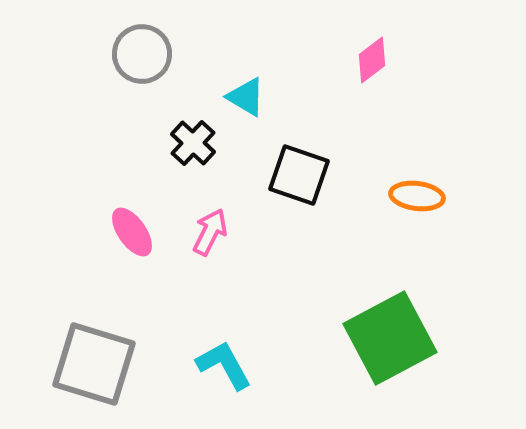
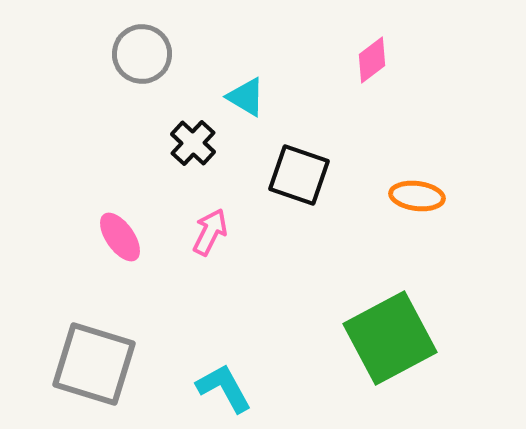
pink ellipse: moved 12 px left, 5 px down
cyan L-shape: moved 23 px down
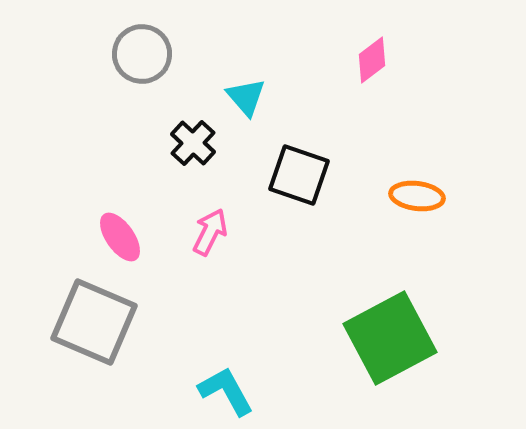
cyan triangle: rotated 18 degrees clockwise
gray square: moved 42 px up; rotated 6 degrees clockwise
cyan L-shape: moved 2 px right, 3 px down
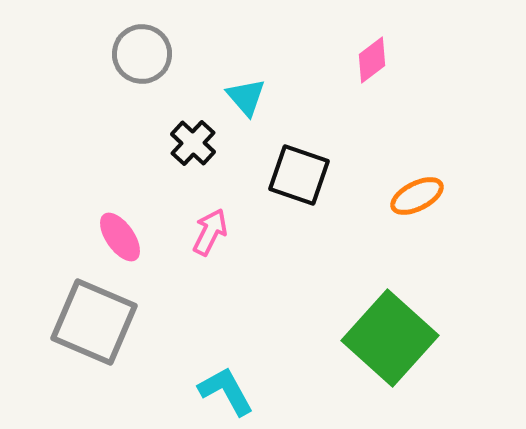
orange ellipse: rotated 34 degrees counterclockwise
green square: rotated 20 degrees counterclockwise
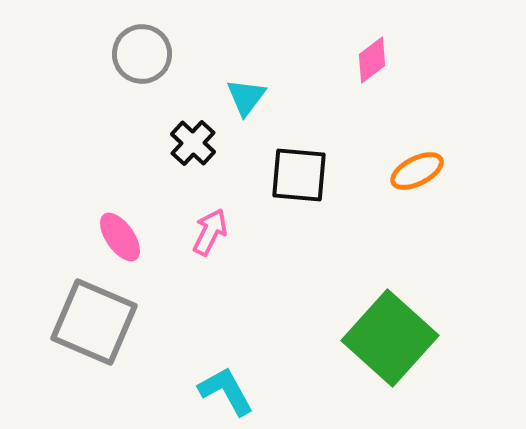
cyan triangle: rotated 18 degrees clockwise
black square: rotated 14 degrees counterclockwise
orange ellipse: moved 25 px up
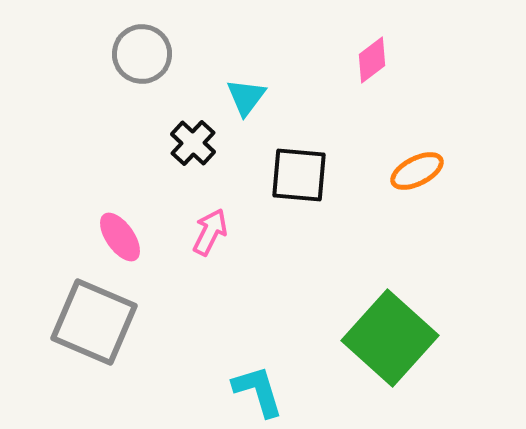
cyan L-shape: moved 32 px right; rotated 12 degrees clockwise
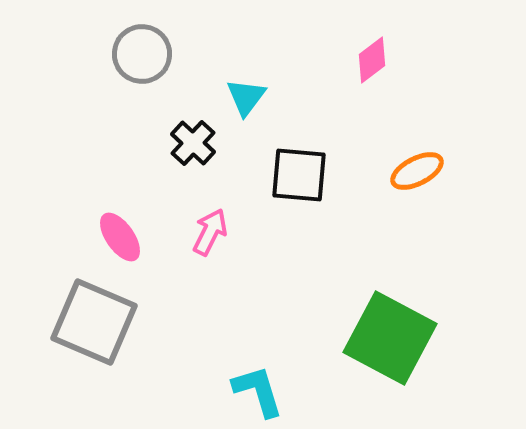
green square: rotated 14 degrees counterclockwise
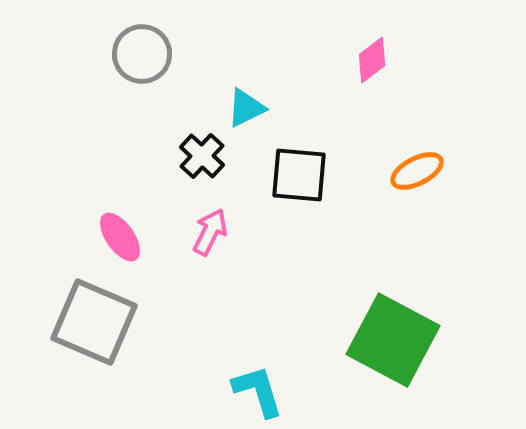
cyan triangle: moved 11 px down; rotated 27 degrees clockwise
black cross: moved 9 px right, 13 px down
green square: moved 3 px right, 2 px down
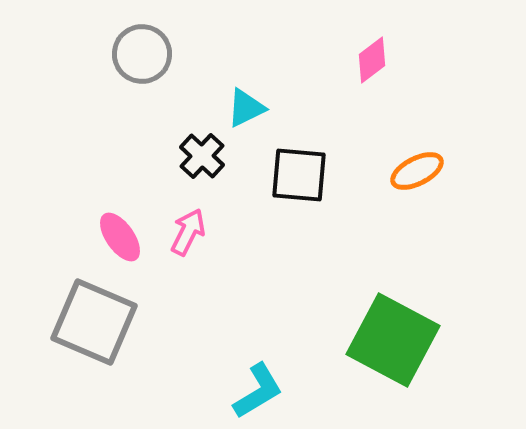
pink arrow: moved 22 px left
cyan L-shape: rotated 76 degrees clockwise
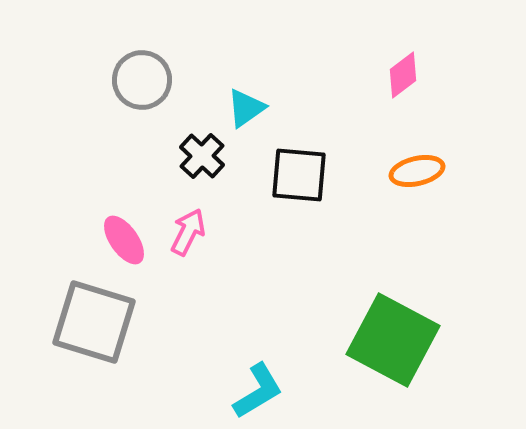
gray circle: moved 26 px down
pink diamond: moved 31 px right, 15 px down
cyan triangle: rotated 9 degrees counterclockwise
orange ellipse: rotated 14 degrees clockwise
pink ellipse: moved 4 px right, 3 px down
gray square: rotated 6 degrees counterclockwise
